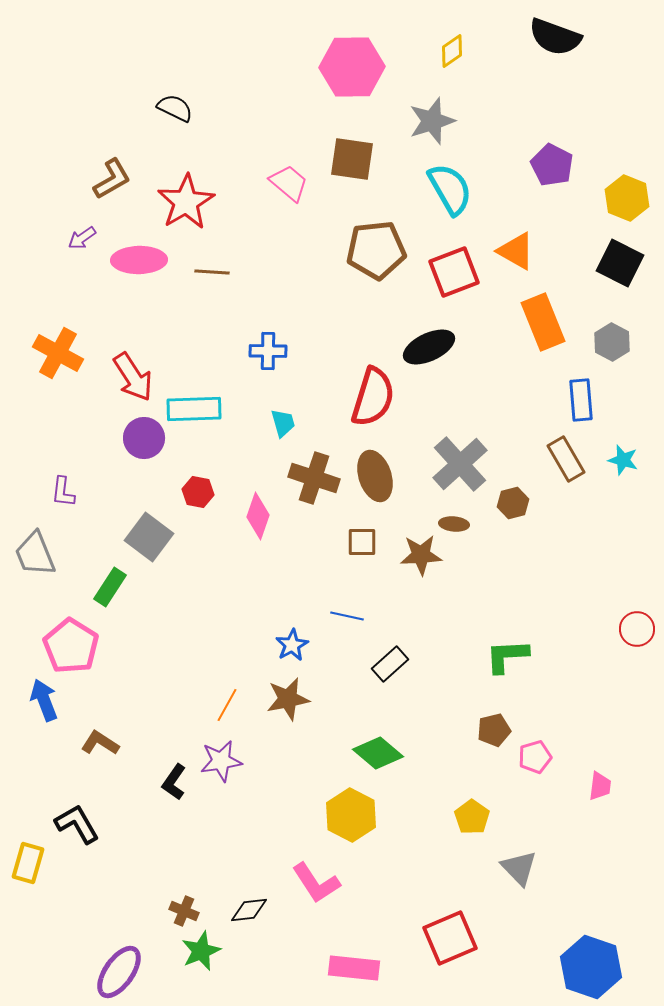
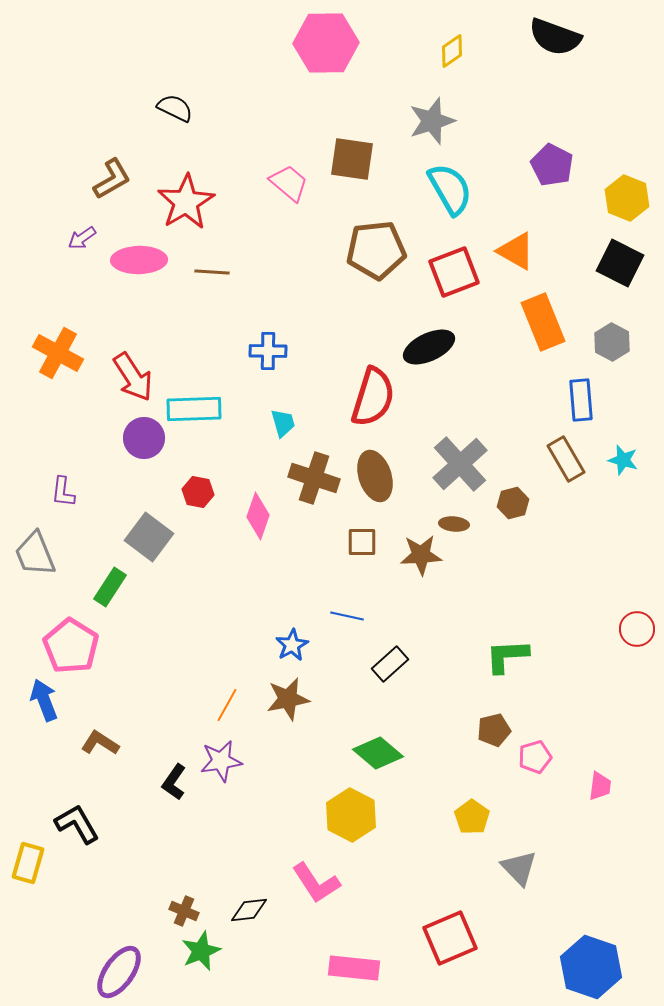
pink hexagon at (352, 67): moved 26 px left, 24 px up
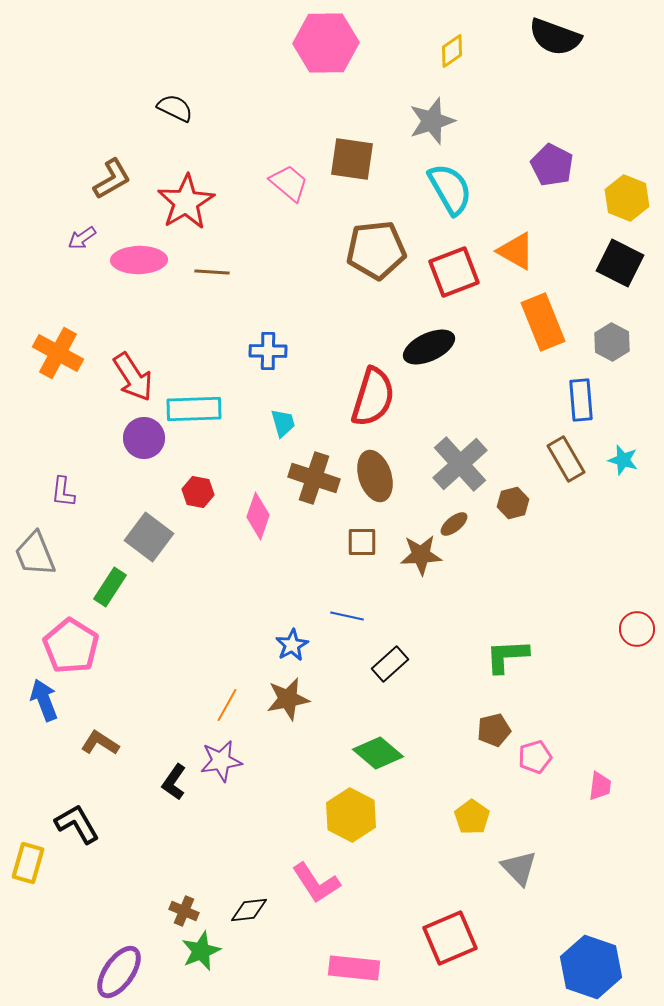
brown ellipse at (454, 524): rotated 44 degrees counterclockwise
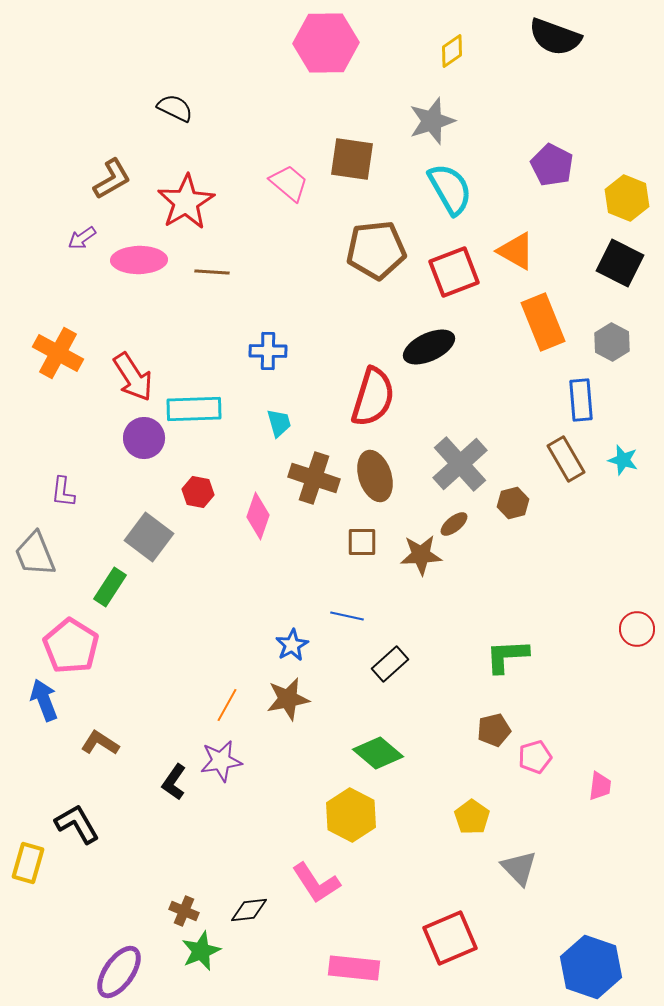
cyan trapezoid at (283, 423): moved 4 px left
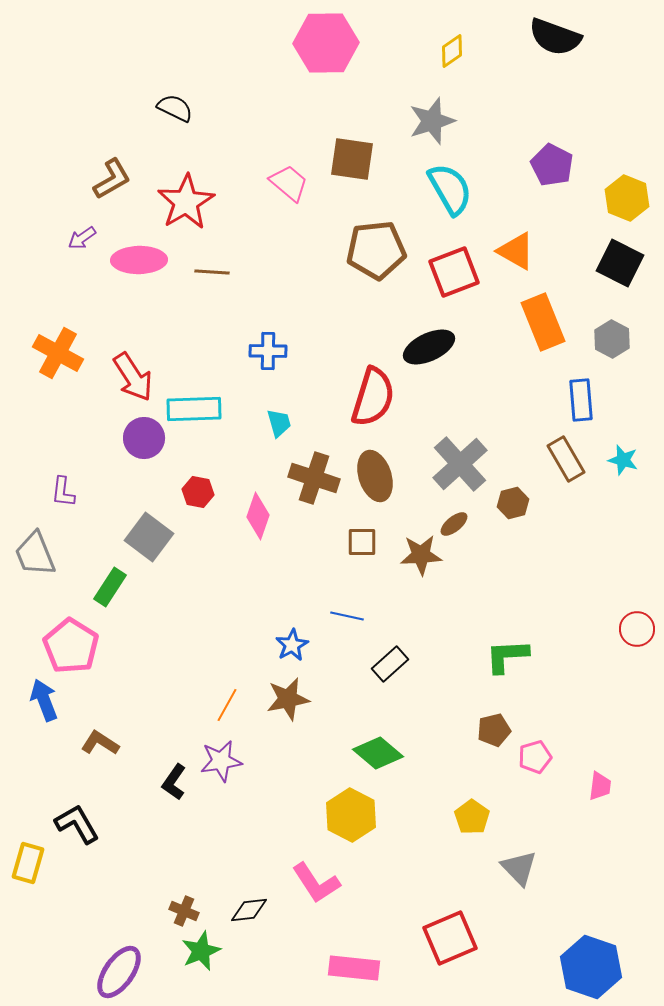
gray hexagon at (612, 342): moved 3 px up
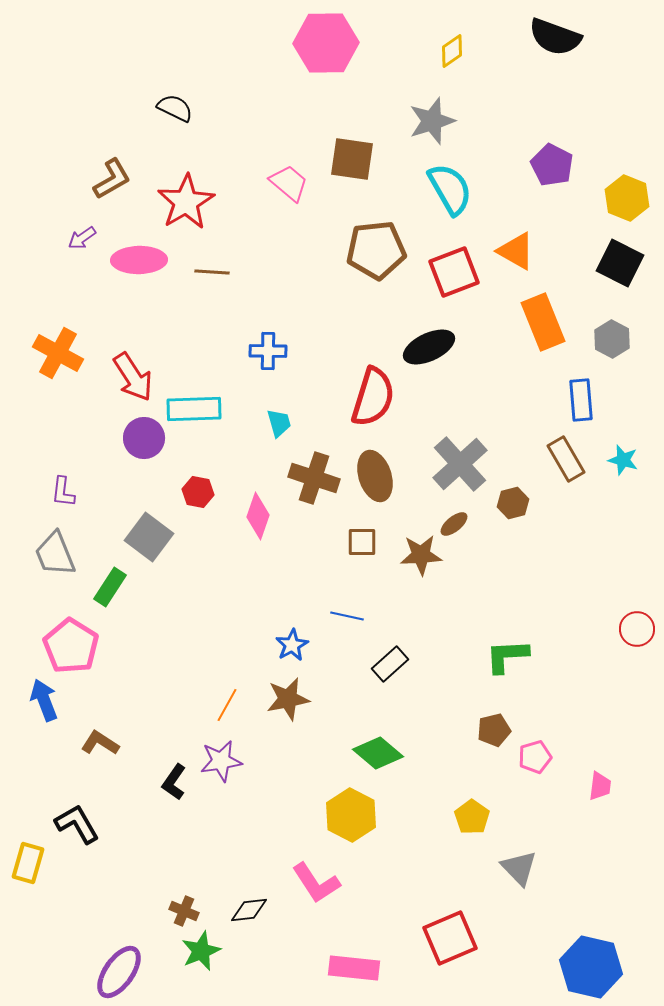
gray trapezoid at (35, 554): moved 20 px right
blue hexagon at (591, 967): rotated 6 degrees counterclockwise
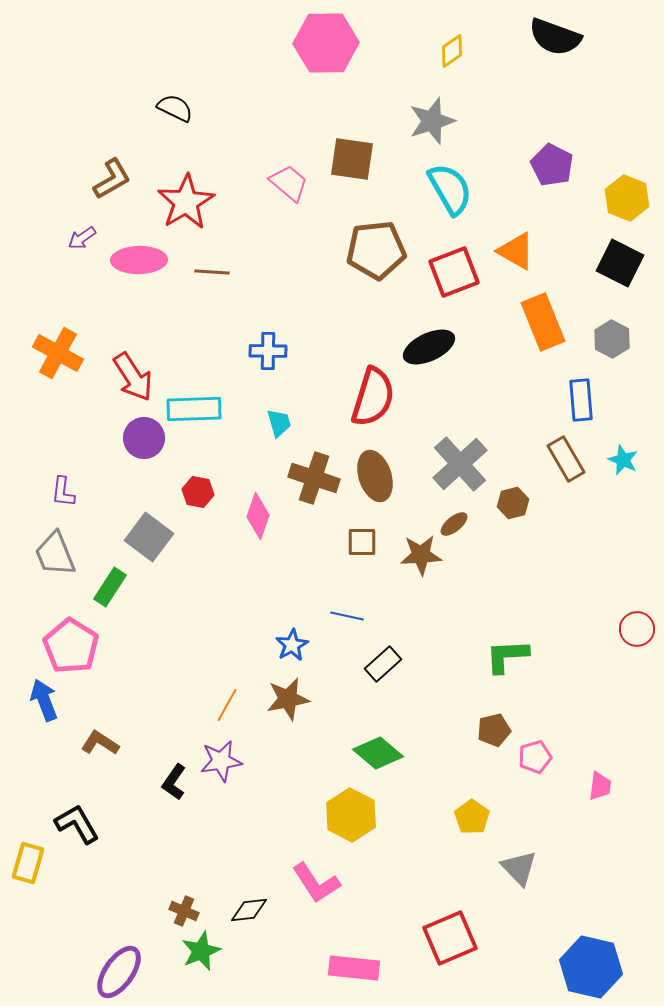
cyan star at (623, 460): rotated 8 degrees clockwise
black rectangle at (390, 664): moved 7 px left
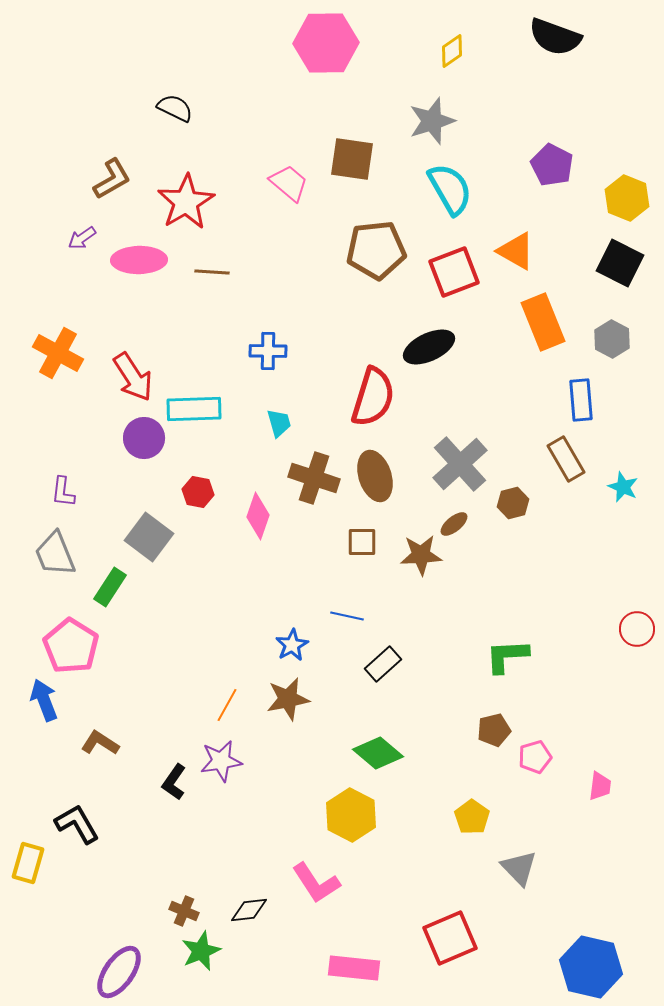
cyan star at (623, 460): moved 27 px down
